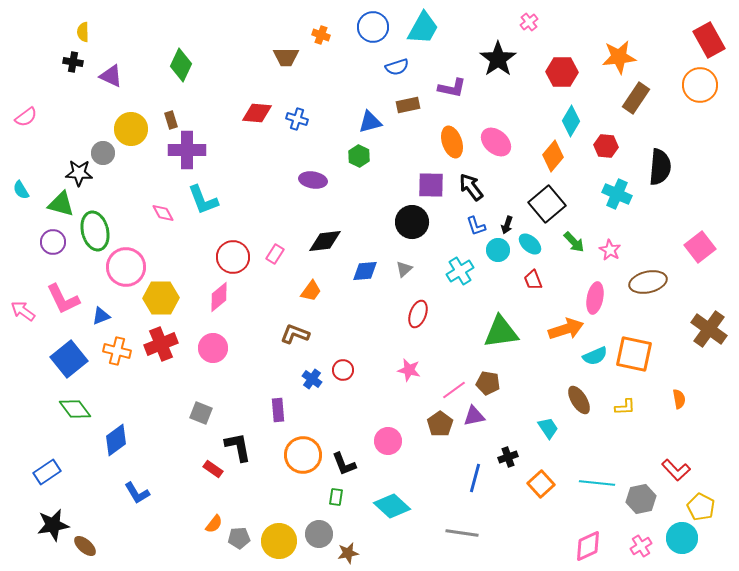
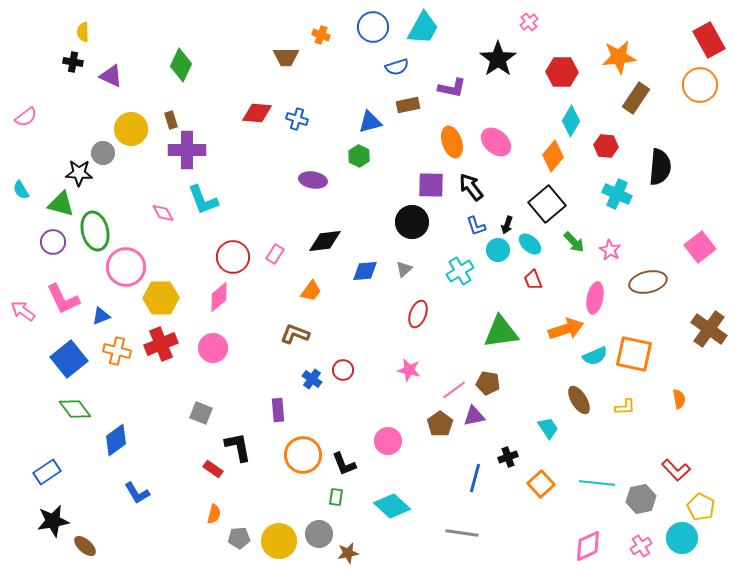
orange semicircle at (214, 524): moved 10 px up; rotated 24 degrees counterclockwise
black star at (53, 525): moved 4 px up
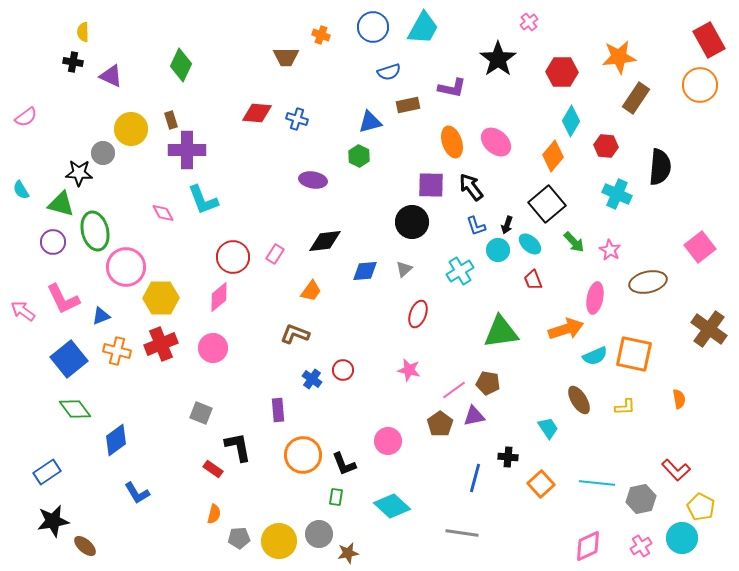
blue semicircle at (397, 67): moved 8 px left, 5 px down
black cross at (508, 457): rotated 24 degrees clockwise
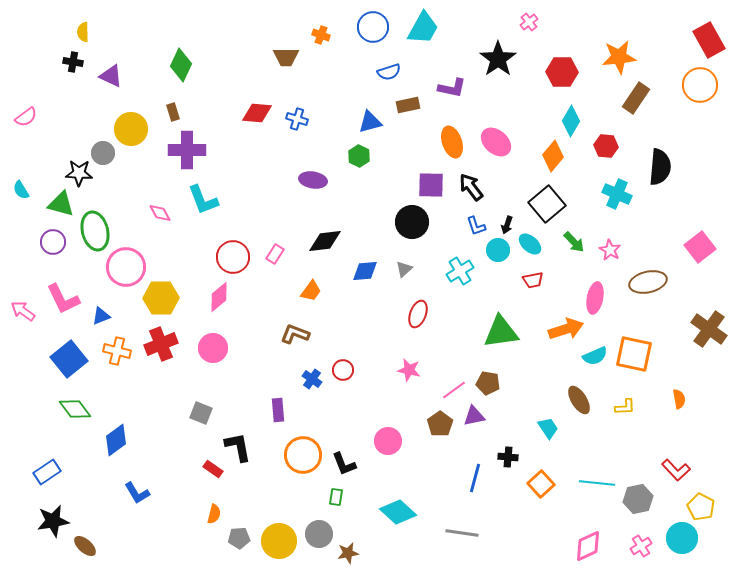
brown rectangle at (171, 120): moved 2 px right, 8 px up
pink diamond at (163, 213): moved 3 px left
red trapezoid at (533, 280): rotated 80 degrees counterclockwise
gray hexagon at (641, 499): moved 3 px left
cyan diamond at (392, 506): moved 6 px right, 6 px down
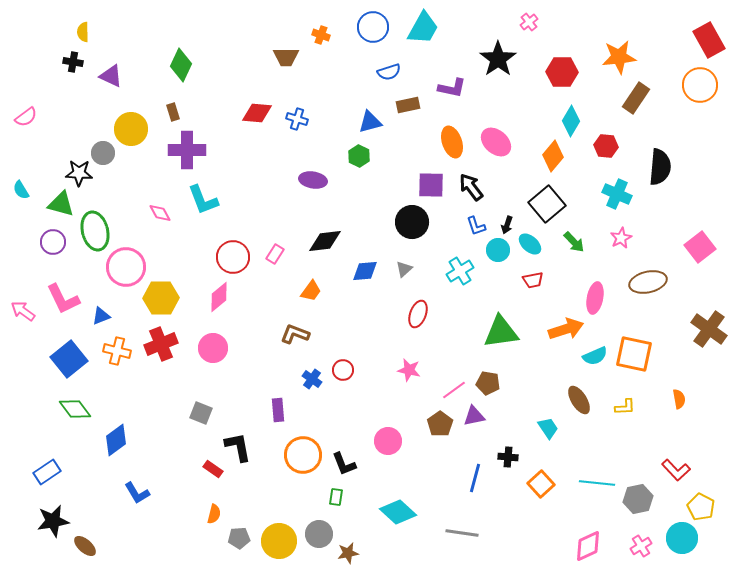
pink star at (610, 250): moved 11 px right, 12 px up; rotated 15 degrees clockwise
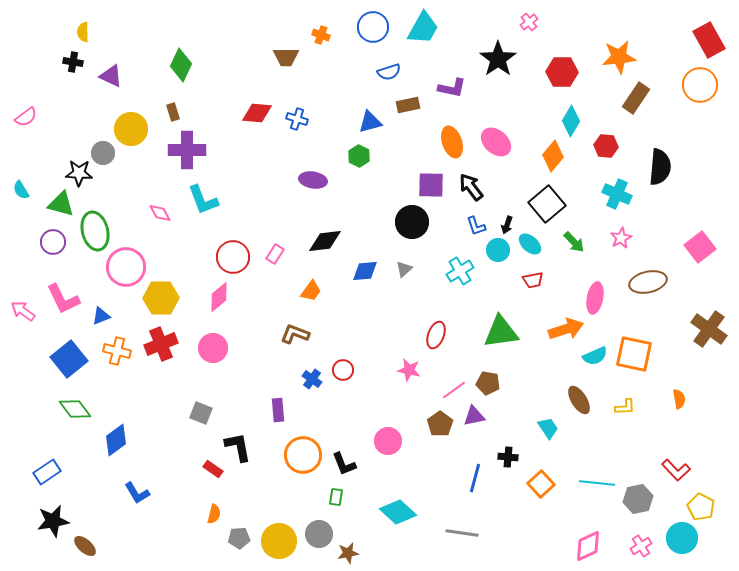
red ellipse at (418, 314): moved 18 px right, 21 px down
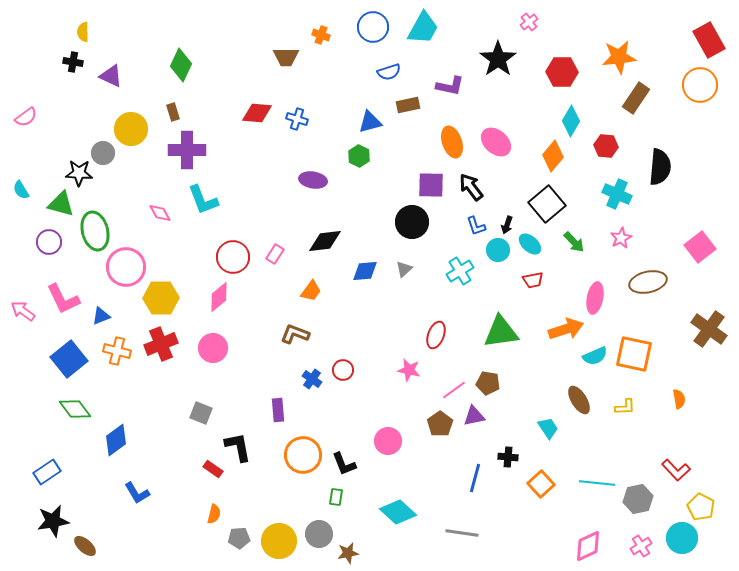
purple L-shape at (452, 88): moved 2 px left, 2 px up
purple circle at (53, 242): moved 4 px left
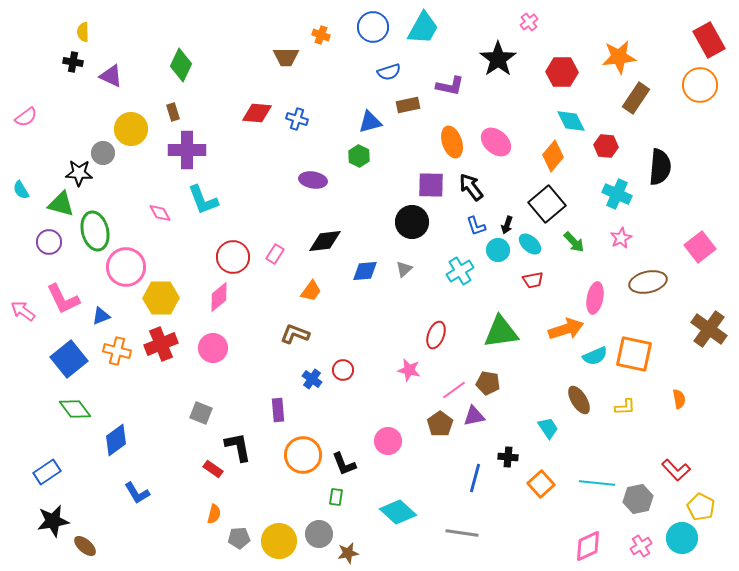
cyan diamond at (571, 121): rotated 56 degrees counterclockwise
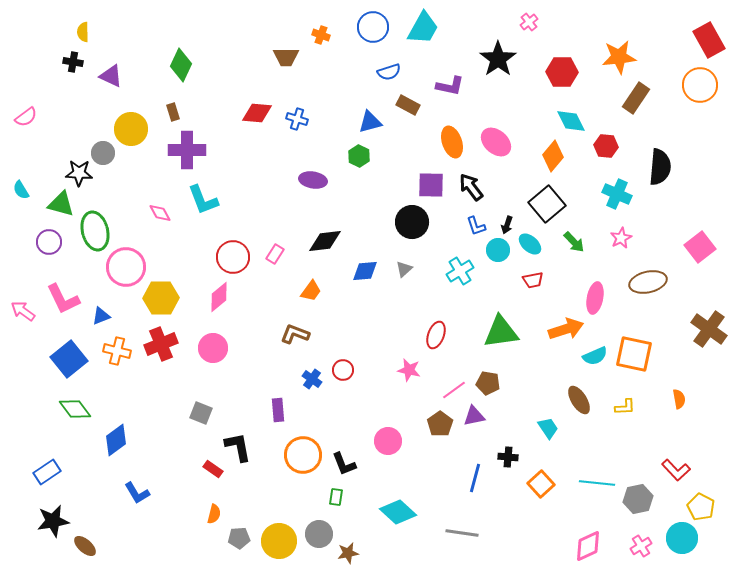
brown rectangle at (408, 105): rotated 40 degrees clockwise
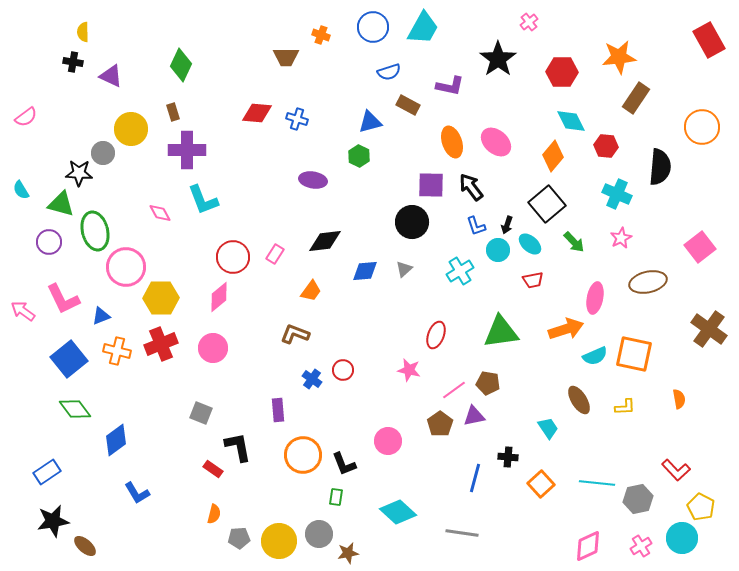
orange circle at (700, 85): moved 2 px right, 42 px down
